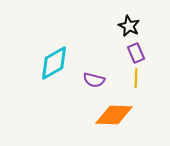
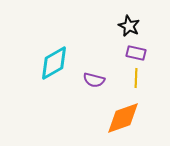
purple rectangle: rotated 54 degrees counterclockwise
orange diamond: moved 9 px right, 3 px down; rotated 21 degrees counterclockwise
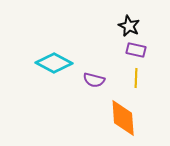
purple rectangle: moved 3 px up
cyan diamond: rotated 57 degrees clockwise
orange diamond: rotated 75 degrees counterclockwise
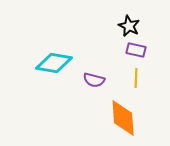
cyan diamond: rotated 18 degrees counterclockwise
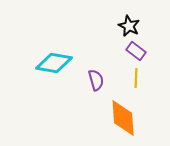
purple rectangle: moved 1 px down; rotated 24 degrees clockwise
purple semicircle: moved 2 px right; rotated 120 degrees counterclockwise
